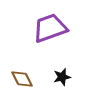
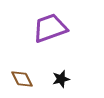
black star: moved 1 px left, 2 px down
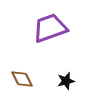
black star: moved 5 px right, 2 px down
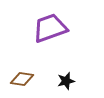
brown diamond: rotated 55 degrees counterclockwise
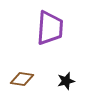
purple trapezoid: rotated 114 degrees clockwise
